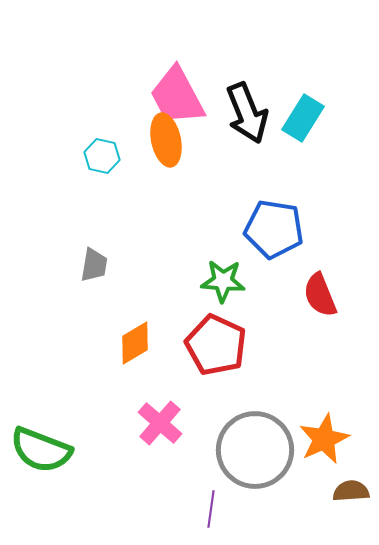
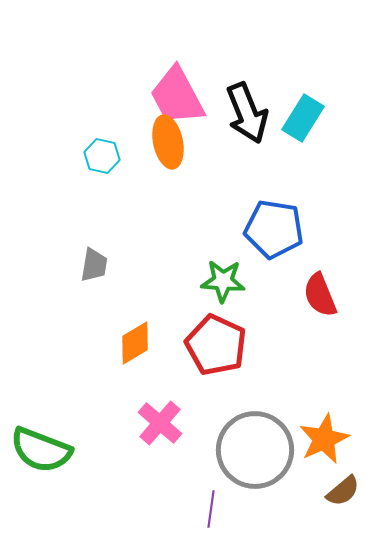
orange ellipse: moved 2 px right, 2 px down
brown semicircle: moved 8 px left; rotated 144 degrees clockwise
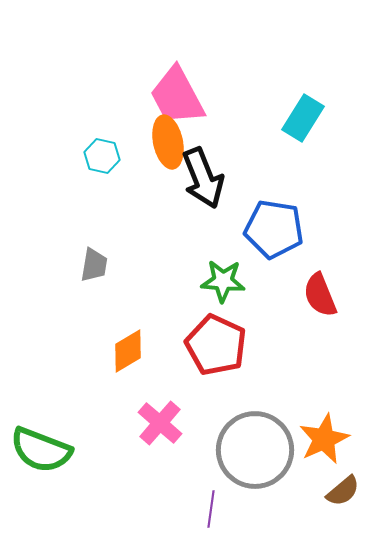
black arrow: moved 44 px left, 65 px down
orange diamond: moved 7 px left, 8 px down
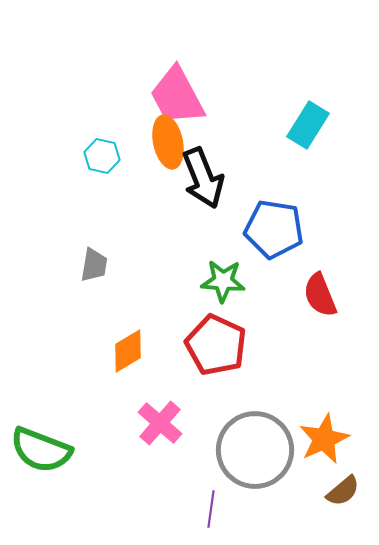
cyan rectangle: moved 5 px right, 7 px down
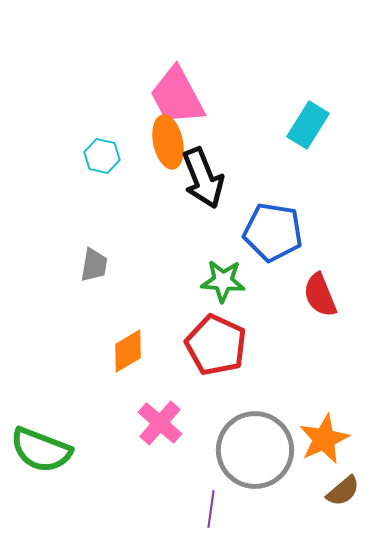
blue pentagon: moved 1 px left, 3 px down
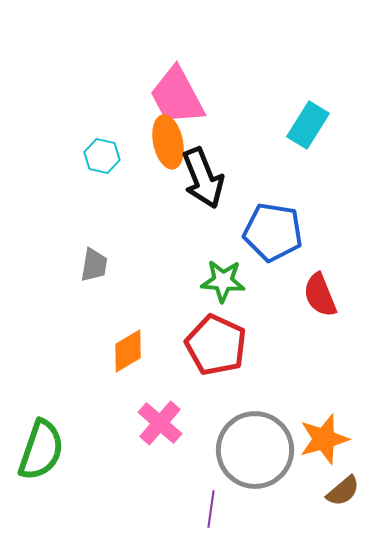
orange star: rotated 9 degrees clockwise
green semicircle: rotated 92 degrees counterclockwise
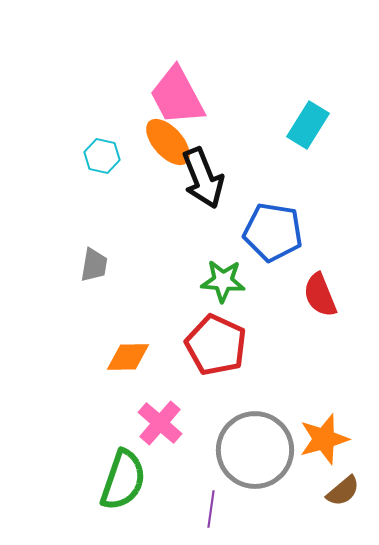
orange ellipse: rotated 30 degrees counterclockwise
orange diamond: moved 6 px down; rotated 30 degrees clockwise
green semicircle: moved 82 px right, 30 px down
